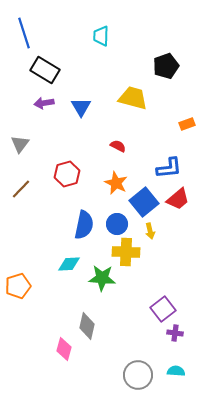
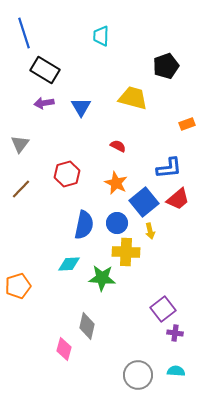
blue circle: moved 1 px up
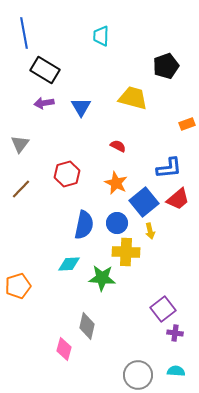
blue line: rotated 8 degrees clockwise
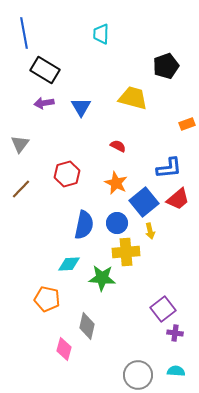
cyan trapezoid: moved 2 px up
yellow cross: rotated 8 degrees counterclockwise
orange pentagon: moved 29 px right, 13 px down; rotated 30 degrees clockwise
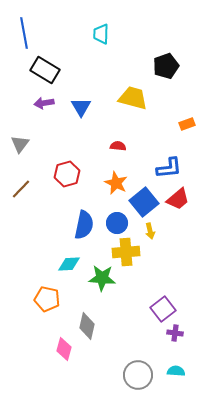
red semicircle: rotated 21 degrees counterclockwise
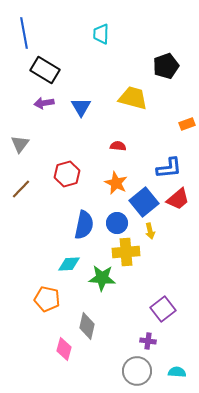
purple cross: moved 27 px left, 8 px down
cyan semicircle: moved 1 px right, 1 px down
gray circle: moved 1 px left, 4 px up
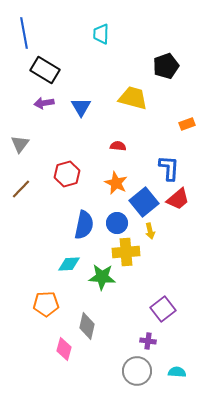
blue L-shape: rotated 80 degrees counterclockwise
green star: moved 1 px up
orange pentagon: moved 1 px left, 5 px down; rotated 15 degrees counterclockwise
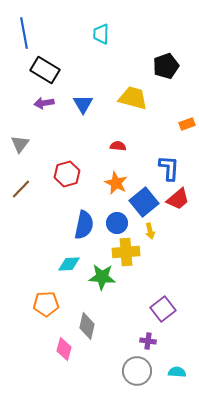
blue triangle: moved 2 px right, 3 px up
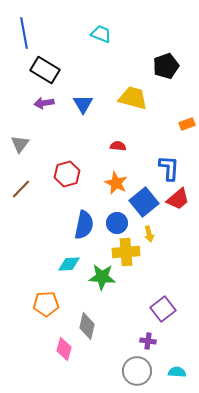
cyan trapezoid: rotated 110 degrees clockwise
yellow arrow: moved 1 px left, 3 px down
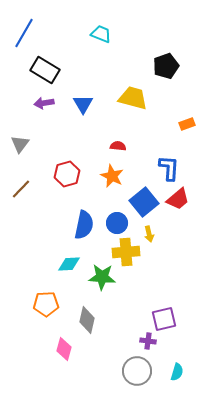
blue line: rotated 40 degrees clockwise
orange star: moved 4 px left, 7 px up
purple square: moved 1 px right, 10 px down; rotated 25 degrees clockwise
gray diamond: moved 6 px up
cyan semicircle: rotated 102 degrees clockwise
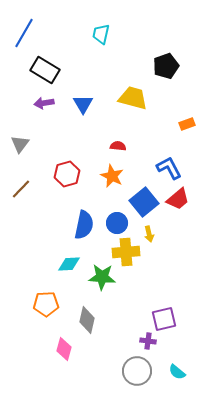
cyan trapezoid: rotated 100 degrees counterclockwise
blue L-shape: rotated 32 degrees counterclockwise
cyan semicircle: rotated 114 degrees clockwise
